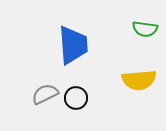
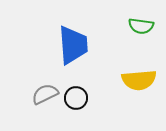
green semicircle: moved 4 px left, 3 px up
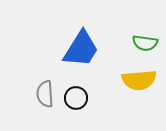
green semicircle: moved 4 px right, 17 px down
blue trapezoid: moved 8 px right, 4 px down; rotated 36 degrees clockwise
gray semicircle: rotated 68 degrees counterclockwise
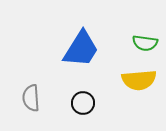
gray semicircle: moved 14 px left, 4 px down
black circle: moved 7 px right, 5 px down
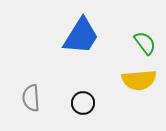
green semicircle: rotated 135 degrees counterclockwise
blue trapezoid: moved 13 px up
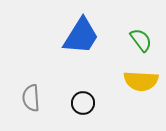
green semicircle: moved 4 px left, 3 px up
yellow semicircle: moved 2 px right, 1 px down; rotated 8 degrees clockwise
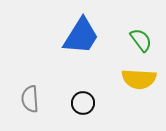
yellow semicircle: moved 2 px left, 2 px up
gray semicircle: moved 1 px left, 1 px down
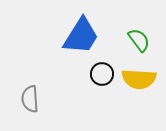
green semicircle: moved 2 px left
black circle: moved 19 px right, 29 px up
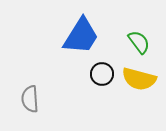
green semicircle: moved 2 px down
yellow semicircle: rotated 12 degrees clockwise
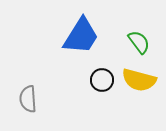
black circle: moved 6 px down
yellow semicircle: moved 1 px down
gray semicircle: moved 2 px left
